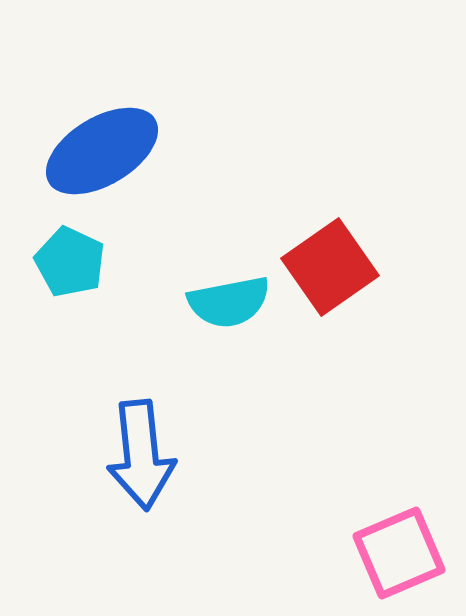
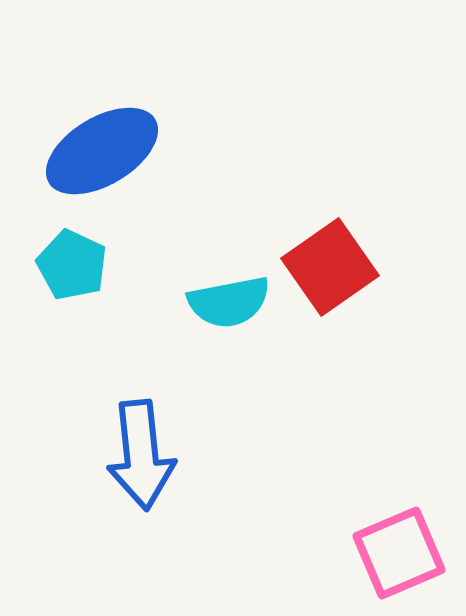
cyan pentagon: moved 2 px right, 3 px down
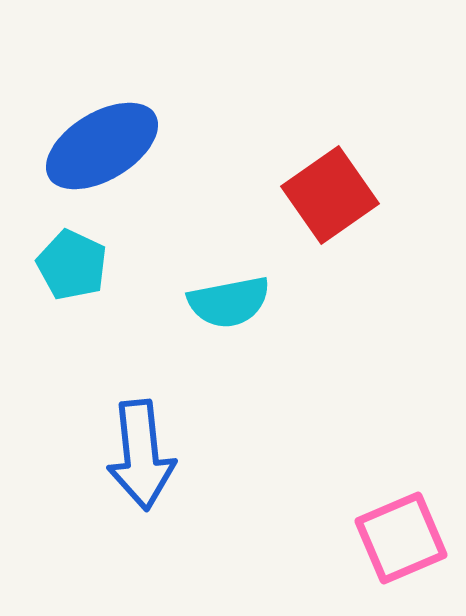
blue ellipse: moved 5 px up
red square: moved 72 px up
pink square: moved 2 px right, 15 px up
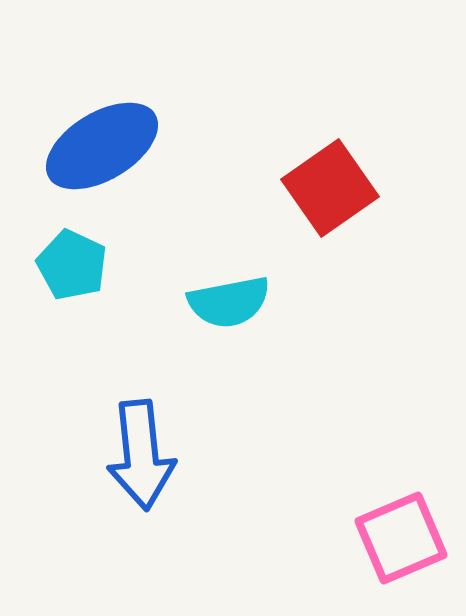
red square: moved 7 px up
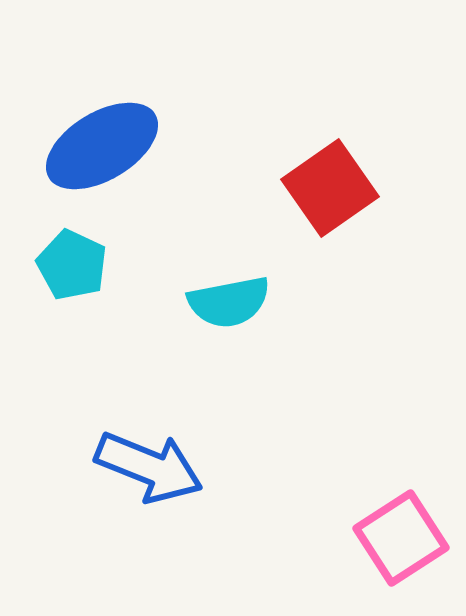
blue arrow: moved 8 px right, 12 px down; rotated 62 degrees counterclockwise
pink square: rotated 10 degrees counterclockwise
